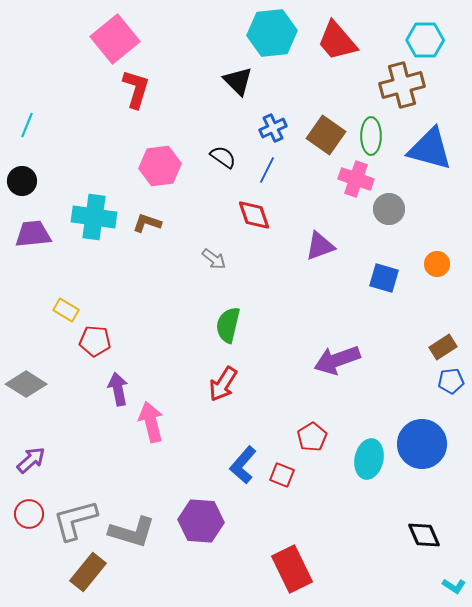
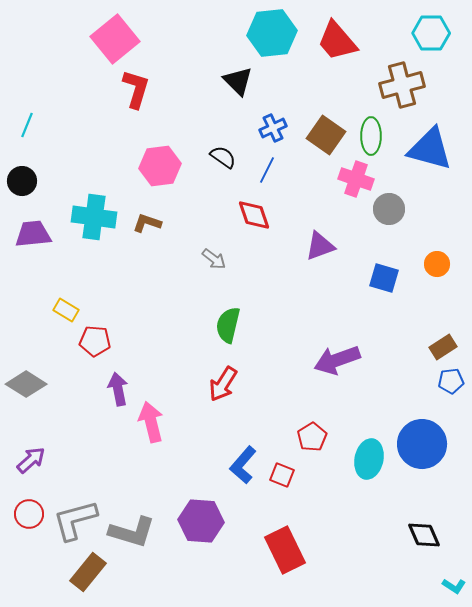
cyan hexagon at (425, 40): moved 6 px right, 7 px up
red rectangle at (292, 569): moved 7 px left, 19 px up
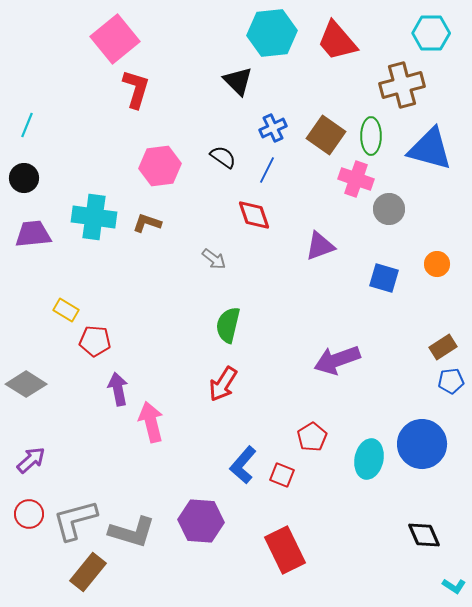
black circle at (22, 181): moved 2 px right, 3 px up
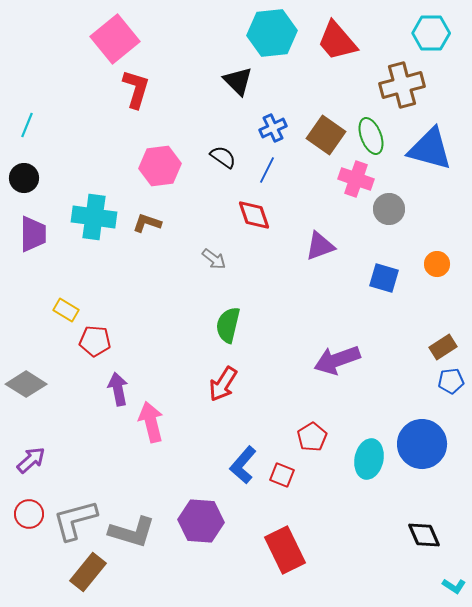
green ellipse at (371, 136): rotated 21 degrees counterclockwise
purple trapezoid at (33, 234): rotated 96 degrees clockwise
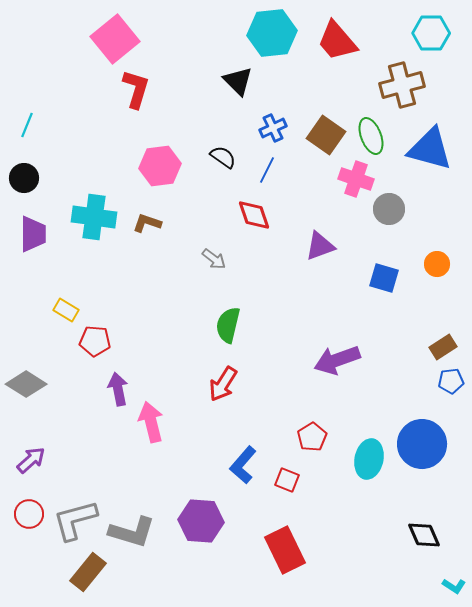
red square at (282, 475): moved 5 px right, 5 px down
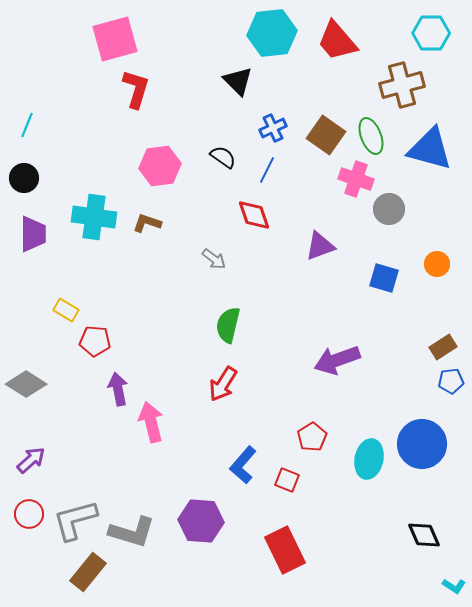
pink square at (115, 39): rotated 24 degrees clockwise
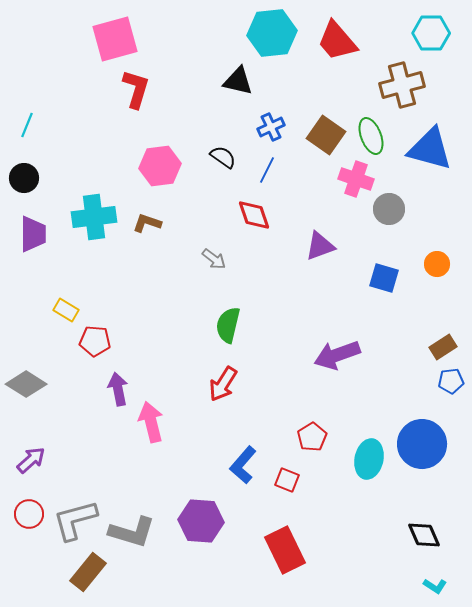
black triangle at (238, 81): rotated 32 degrees counterclockwise
blue cross at (273, 128): moved 2 px left, 1 px up
cyan cross at (94, 217): rotated 15 degrees counterclockwise
purple arrow at (337, 360): moved 5 px up
cyan L-shape at (454, 586): moved 19 px left
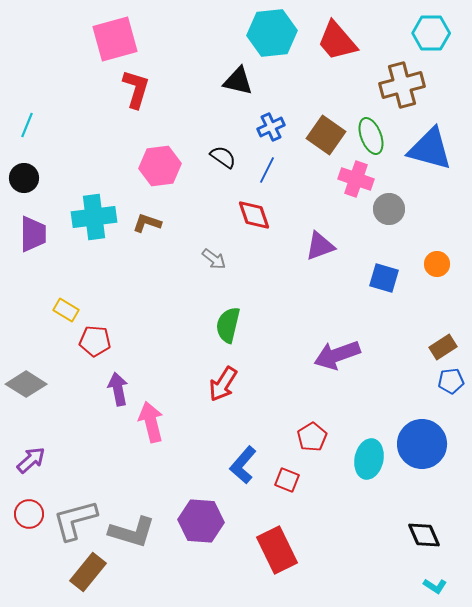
red rectangle at (285, 550): moved 8 px left
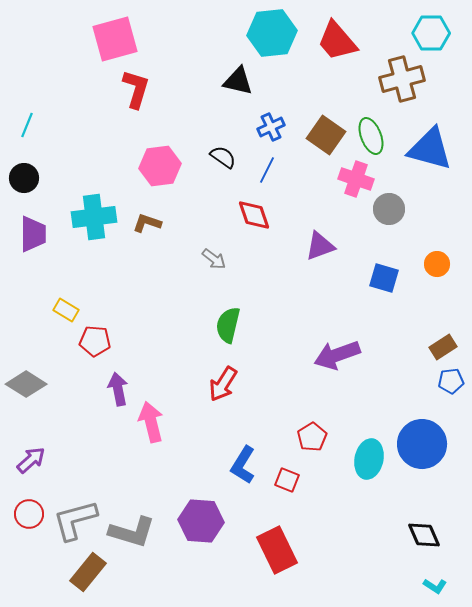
brown cross at (402, 85): moved 6 px up
blue L-shape at (243, 465): rotated 9 degrees counterclockwise
